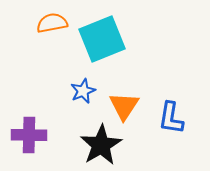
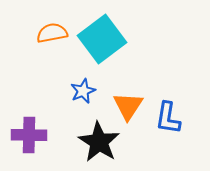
orange semicircle: moved 10 px down
cyan square: rotated 15 degrees counterclockwise
orange triangle: moved 4 px right
blue L-shape: moved 3 px left
black star: moved 2 px left, 3 px up; rotated 9 degrees counterclockwise
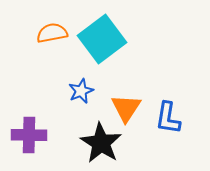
blue star: moved 2 px left
orange triangle: moved 2 px left, 2 px down
black star: moved 2 px right, 1 px down
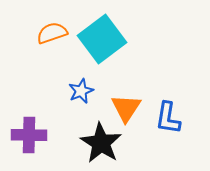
orange semicircle: rotated 8 degrees counterclockwise
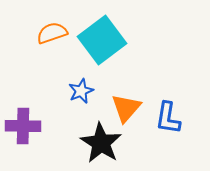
cyan square: moved 1 px down
orange triangle: rotated 8 degrees clockwise
purple cross: moved 6 px left, 9 px up
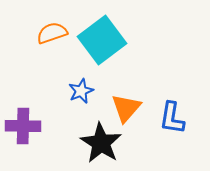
blue L-shape: moved 4 px right
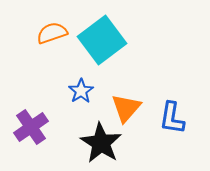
blue star: rotated 10 degrees counterclockwise
purple cross: moved 8 px right, 1 px down; rotated 36 degrees counterclockwise
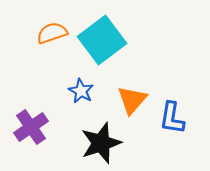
blue star: rotated 10 degrees counterclockwise
orange triangle: moved 6 px right, 8 px up
black star: rotated 21 degrees clockwise
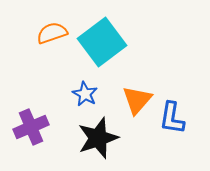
cyan square: moved 2 px down
blue star: moved 4 px right, 3 px down
orange triangle: moved 5 px right
purple cross: rotated 12 degrees clockwise
black star: moved 3 px left, 5 px up
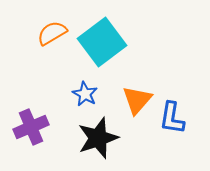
orange semicircle: rotated 12 degrees counterclockwise
